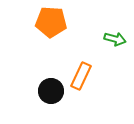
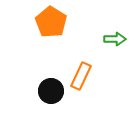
orange pentagon: rotated 28 degrees clockwise
green arrow: rotated 15 degrees counterclockwise
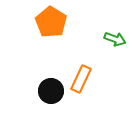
green arrow: rotated 20 degrees clockwise
orange rectangle: moved 3 px down
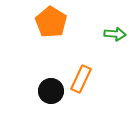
green arrow: moved 5 px up; rotated 15 degrees counterclockwise
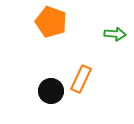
orange pentagon: rotated 12 degrees counterclockwise
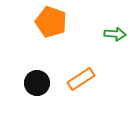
orange rectangle: rotated 32 degrees clockwise
black circle: moved 14 px left, 8 px up
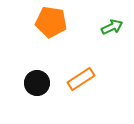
orange pentagon: rotated 12 degrees counterclockwise
green arrow: moved 3 px left, 7 px up; rotated 30 degrees counterclockwise
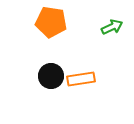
orange rectangle: rotated 24 degrees clockwise
black circle: moved 14 px right, 7 px up
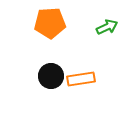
orange pentagon: moved 1 px left, 1 px down; rotated 12 degrees counterclockwise
green arrow: moved 5 px left
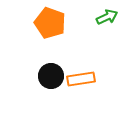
orange pentagon: rotated 24 degrees clockwise
green arrow: moved 10 px up
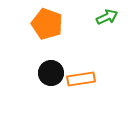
orange pentagon: moved 3 px left, 1 px down
black circle: moved 3 px up
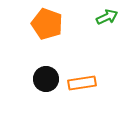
black circle: moved 5 px left, 6 px down
orange rectangle: moved 1 px right, 4 px down
